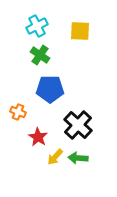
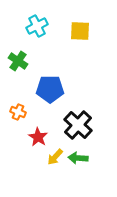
green cross: moved 22 px left, 6 px down
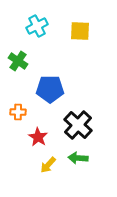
orange cross: rotated 21 degrees counterclockwise
yellow arrow: moved 7 px left, 8 px down
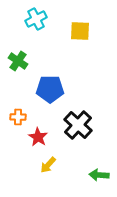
cyan cross: moved 1 px left, 7 px up
orange cross: moved 5 px down
green arrow: moved 21 px right, 17 px down
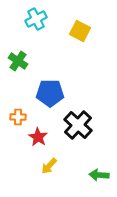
yellow square: rotated 25 degrees clockwise
blue pentagon: moved 4 px down
yellow arrow: moved 1 px right, 1 px down
